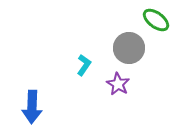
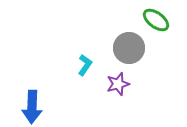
cyan L-shape: moved 1 px right
purple star: rotated 25 degrees clockwise
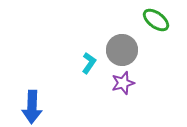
gray circle: moved 7 px left, 2 px down
cyan L-shape: moved 4 px right, 2 px up
purple star: moved 5 px right, 1 px up
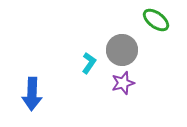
blue arrow: moved 13 px up
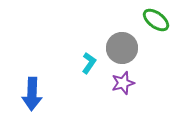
gray circle: moved 2 px up
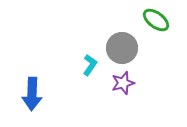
cyan L-shape: moved 1 px right, 2 px down
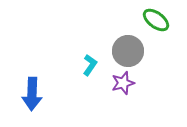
gray circle: moved 6 px right, 3 px down
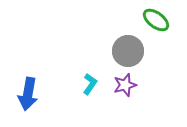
cyan L-shape: moved 19 px down
purple star: moved 2 px right, 2 px down
blue arrow: moved 4 px left; rotated 8 degrees clockwise
